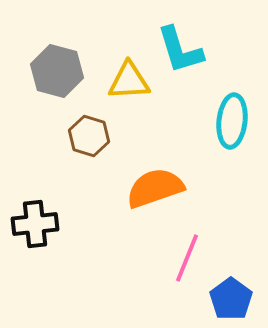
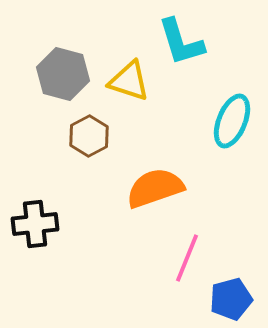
cyan L-shape: moved 1 px right, 8 px up
gray hexagon: moved 6 px right, 3 px down
yellow triangle: rotated 21 degrees clockwise
cyan ellipse: rotated 16 degrees clockwise
brown hexagon: rotated 15 degrees clockwise
blue pentagon: rotated 21 degrees clockwise
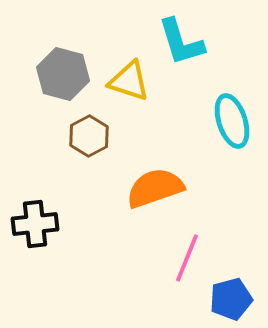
cyan ellipse: rotated 40 degrees counterclockwise
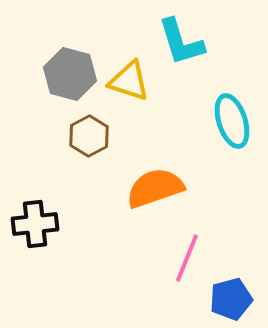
gray hexagon: moved 7 px right
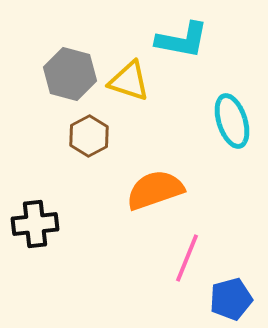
cyan L-shape: moved 1 px right, 2 px up; rotated 62 degrees counterclockwise
orange semicircle: moved 2 px down
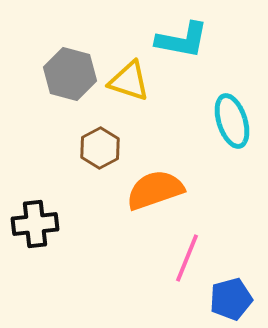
brown hexagon: moved 11 px right, 12 px down
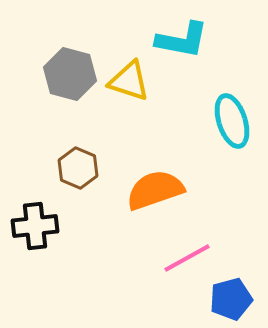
brown hexagon: moved 22 px left, 20 px down; rotated 9 degrees counterclockwise
black cross: moved 2 px down
pink line: rotated 39 degrees clockwise
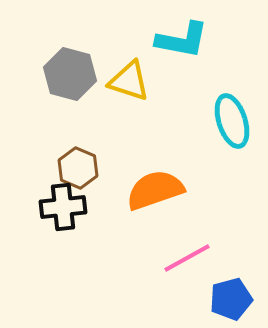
black cross: moved 28 px right, 19 px up
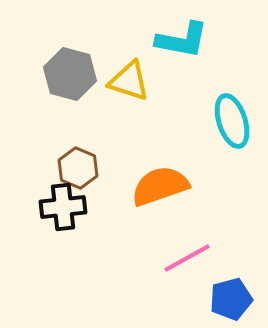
orange semicircle: moved 5 px right, 4 px up
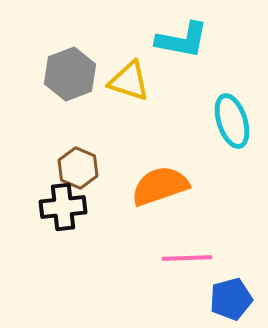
gray hexagon: rotated 24 degrees clockwise
pink line: rotated 27 degrees clockwise
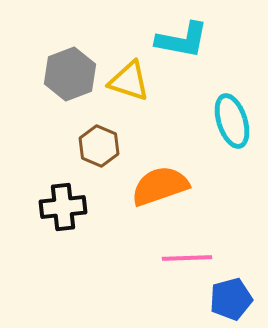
brown hexagon: moved 21 px right, 22 px up
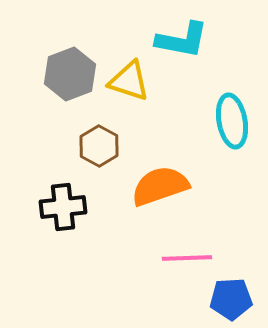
cyan ellipse: rotated 8 degrees clockwise
brown hexagon: rotated 6 degrees clockwise
blue pentagon: rotated 12 degrees clockwise
